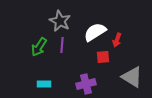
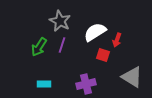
purple line: rotated 14 degrees clockwise
red square: moved 2 px up; rotated 24 degrees clockwise
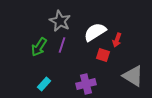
gray triangle: moved 1 px right, 1 px up
cyan rectangle: rotated 48 degrees counterclockwise
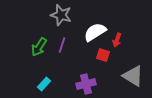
gray star: moved 1 px right, 6 px up; rotated 10 degrees counterclockwise
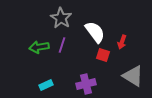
gray star: moved 3 px down; rotated 15 degrees clockwise
white semicircle: rotated 85 degrees clockwise
red arrow: moved 5 px right, 2 px down
green arrow: rotated 48 degrees clockwise
cyan rectangle: moved 2 px right, 1 px down; rotated 24 degrees clockwise
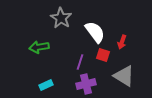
purple line: moved 18 px right, 17 px down
gray triangle: moved 9 px left
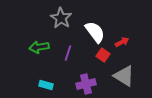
red arrow: rotated 136 degrees counterclockwise
red square: rotated 16 degrees clockwise
purple line: moved 12 px left, 9 px up
cyan rectangle: rotated 40 degrees clockwise
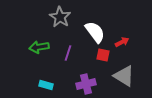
gray star: moved 1 px left, 1 px up
red square: rotated 24 degrees counterclockwise
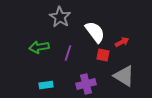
cyan rectangle: rotated 24 degrees counterclockwise
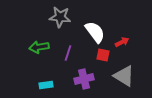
gray star: rotated 25 degrees counterclockwise
purple cross: moved 2 px left, 5 px up
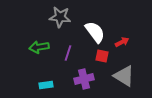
red square: moved 1 px left, 1 px down
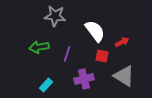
gray star: moved 5 px left, 1 px up
white semicircle: moved 1 px up
purple line: moved 1 px left, 1 px down
cyan rectangle: rotated 40 degrees counterclockwise
